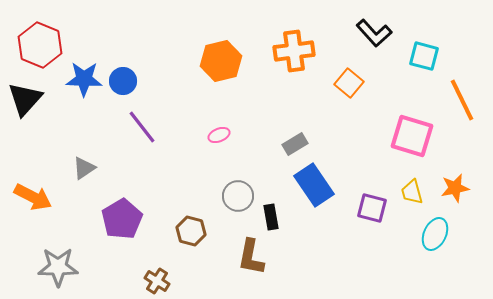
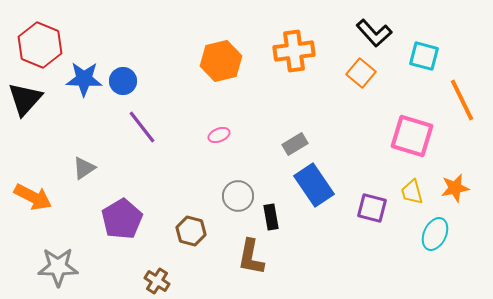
orange square: moved 12 px right, 10 px up
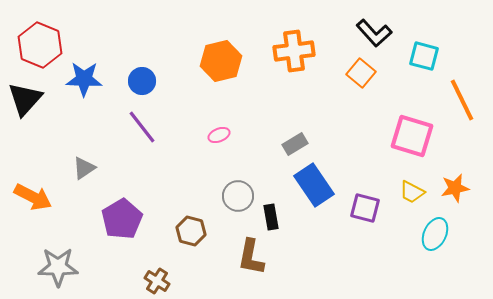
blue circle: moved 19 px right
yellow trapezoid: rotated 48 degrees counterclockwise
purple square: moved 7 px left
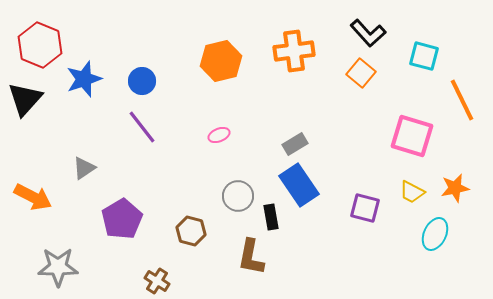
black L-shape: moved 6 px left
blue star: rotated 21 degrees counterclockwise
blue rectangle: moved 15 px left
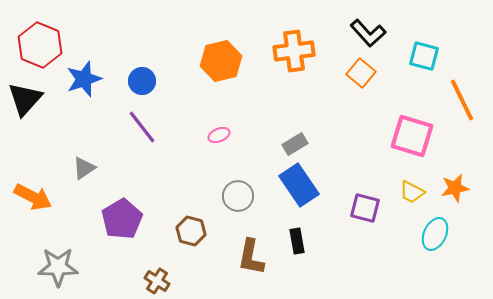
black rectangle: moved 26 px right, 24 px down
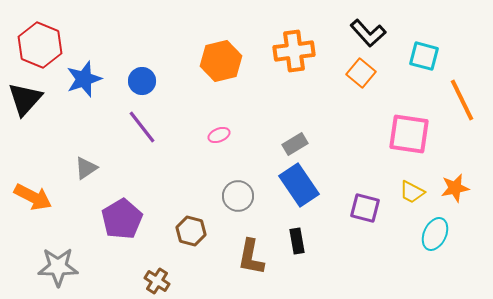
pink square: moved 3 px left, 2 px up; rotated 9 degrees counterclockwise
gray triangle: moved 2 px right
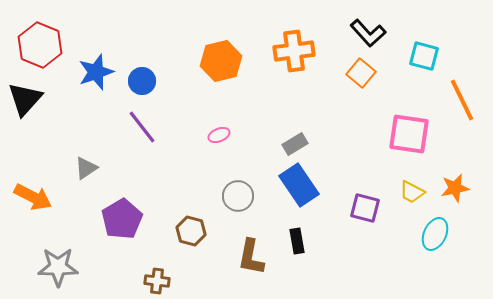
blue star: moved 12 px right, 7 px up
brown cross: rotated 25 degrees counterclockwise
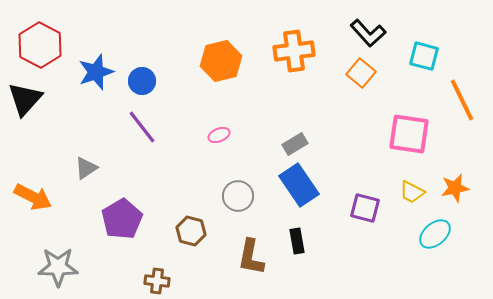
red hexagon: rotated 6 degrees clockwise
cyan ellipse: rotated 24 degrees clockwise
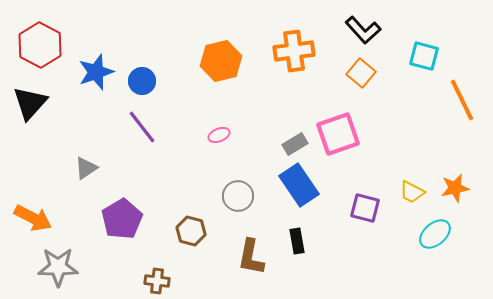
black L-shape: moved 5 px left, 3 px up
black triangle: moved 5 px right, 4 px down
pink square: moved 71 px left; rotated 27 degrees counterclockwise
orange arrow: moved 21 px down
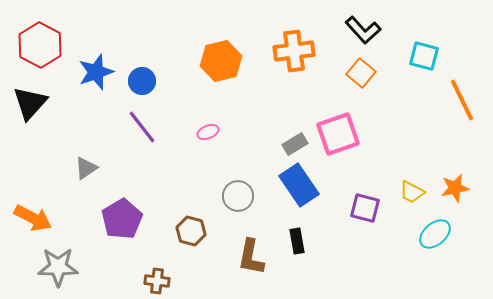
pink ellipse: moved 11 px left, 3 px up
